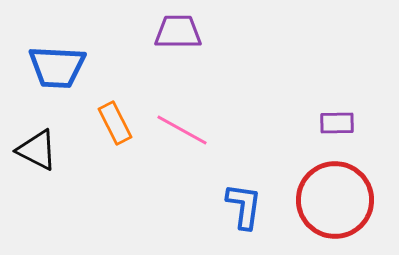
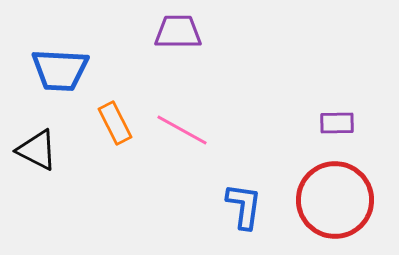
blue trapezoid: moved 3 px right, 3 px down
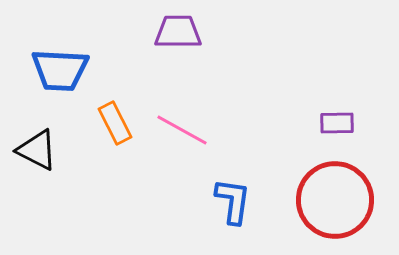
blue L-shape: moved 11 px left, 5 px up
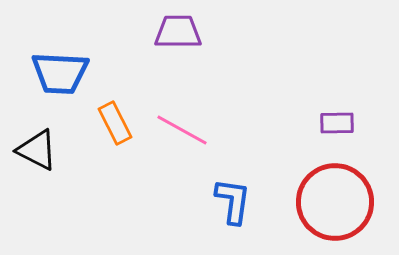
blue trapezoid: moved 3 px down
red circle: moved 2 px down
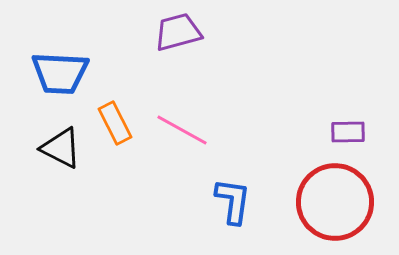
purple trapezoid: rotated 15 degrees counterclockwise
purple rectangle: moved 11 px right, 9 px down
black triangle: moved 24 px right, 2 px up
